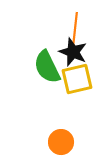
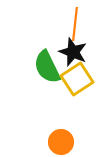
orange line: moved 5 px up
yellow square: rotated 20 degrees counterclockwise
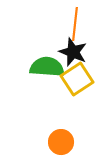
green semicircle: rotated 120 degrees clockwise
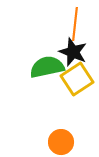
green semicircle: rotated 16 degrees counterclockwise
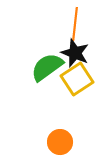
black star: moved 2 px right, 1 px down
green semicircle: rotated 24 degrees counterclockwise
orange circle: moved 1 px left
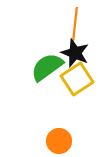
orange circle: moved 1 px left, 1 px up
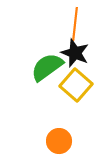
yellow square: moved 1 px left, 6 px down; rotated 16 degrees counterclockwise
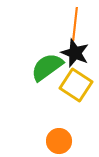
yellow square: rotated 8 degrees counterclockwise
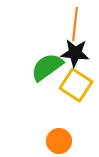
black star: rotated 16 degrees counterclockwise
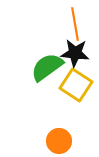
orange line: rotated 16 degrees counterclockwise
